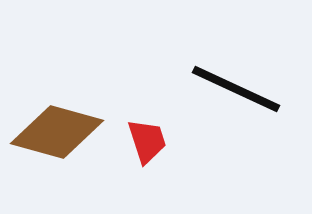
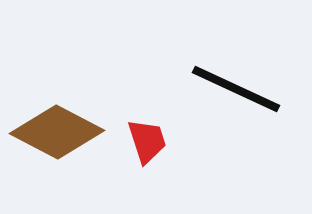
brown diamond: rotated 12 degrees clockwise
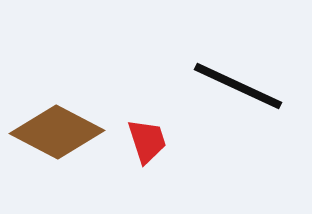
black line: moved 2 px right, 3 px up
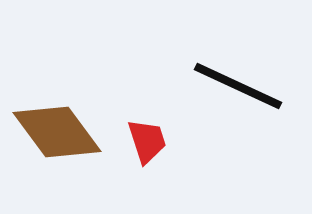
brown diamond: rotated 26 degrees clockwise
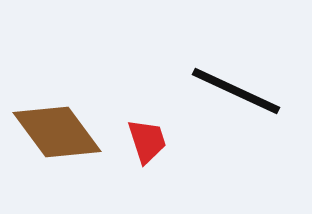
black line: moved 2 px left, 5 px down
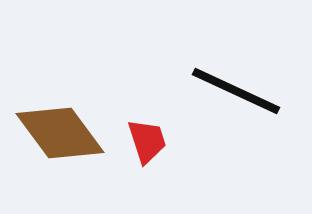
brown diamond: moved 3 px right, 1 px down
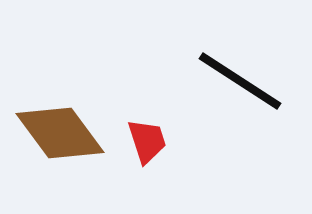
black line: moved 4 px right, 10 px up; rotated 8 degrees clockwise
